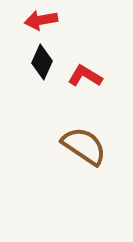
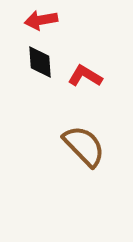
black diamond: moved 2 px left; rotated 28 degrees counterclockwise
brown semicircle: rotated 12 degrees clockwise
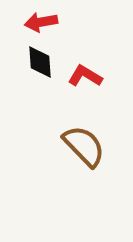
red arrow: moved 2 px down
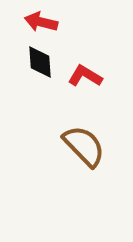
red arrow: rotated 24 degrees clockwise
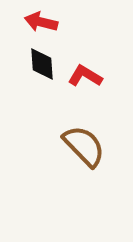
black diamond: moved 2 px right, 2 px down
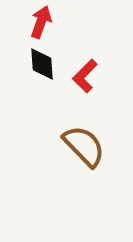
red arrow: rotated 96 degrees clockwise
red L-shape: rotated 76 degrees counterclockwise
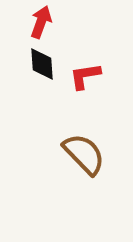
red L-shape: rotated 36 degrees clockwise
brown semicircle: moved 8 px down
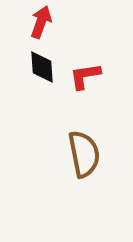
black diamond: moved 3 px down
brown semicircle: rotated 33 degrees clockwise
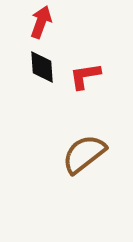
brown semicircle: rotated 117 degrees counterclockwise
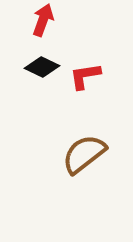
red arrow: moved 2 px right, 2 px up
black diamond: rotated 60 degrees counterclockwise
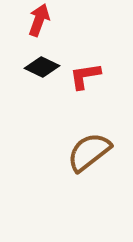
red arrow: moved 4 px left
brown semicircle: moved 5 px right, 2 px up
